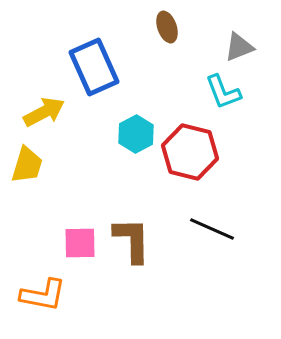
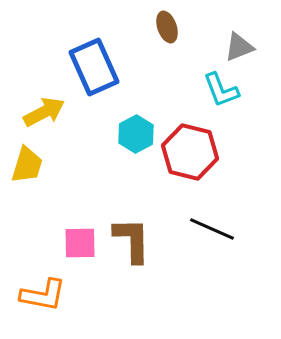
cyan L-shape: moved 2 px left, 2 px up
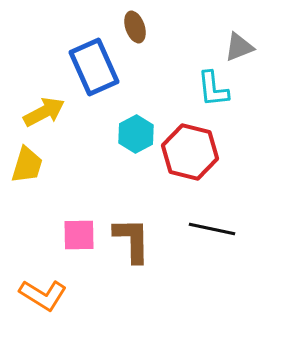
brown ellipse: moved 32 px left
cyan L-shape: moved 8 px left, 1 px up; rotated 15 degrees clockwise
black line: rotated 12 degrees counterclockwise
pink square: moved 1 px left, 8 px up
orange L-shape: rotated 21 degrees clockwise
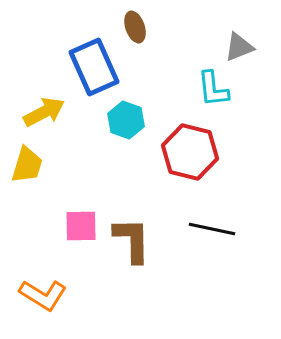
cyan hexagon: moved 10 px left, 14 px up; rotated 12 degrees counterclockwise
pink square: moved 2 px right, 9 px up
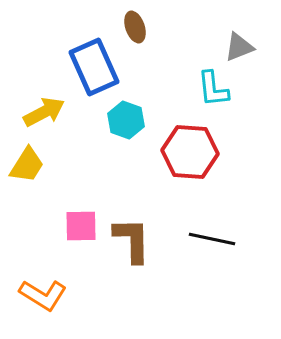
red hexagon: rotated 10 degrees counterclockwise
yellow trapezoid: rotated 15 degrees clockwise
black line: moved 10 px down
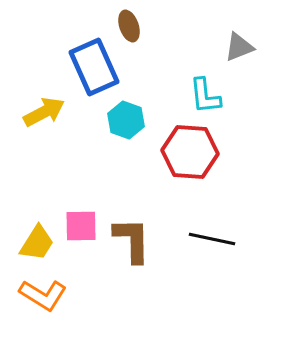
brown ellipse: moved 6 px left, 1 px up
cyan L-shape: moved 8 px left, 7 px down
yellow trapezoid: moved 10 px right, 78 px down
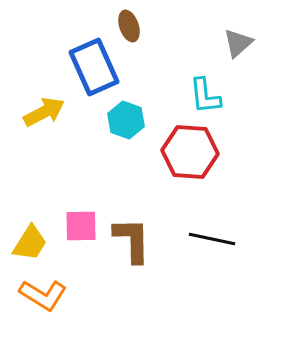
gray triangle: moved 1 px left, 4 px up; rotated 20 degrees counterclockwise
yellow trapezoid: moved 7 px left
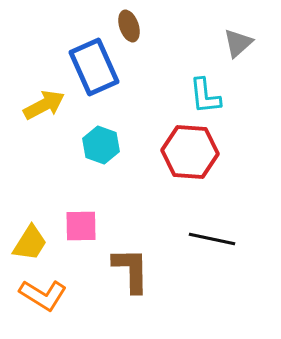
yellow arrow: moved 7 px up
cyan hexagon: moved 25 px left, 25 px down
brown L-shape: moved 1 px left, 30 px down
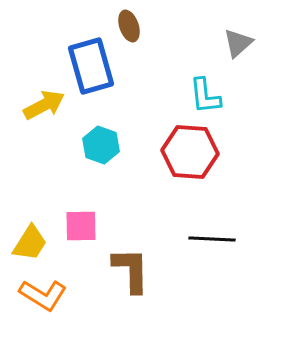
blue rectangle: moved 3 px left, 1 px up; rotated 8 degrees clockwise
black line: rotated 9 degrees counterclockwise
